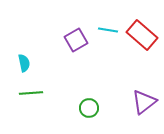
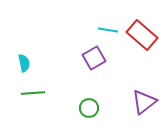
purple square: moved 18 px right, 18 px down
green line: moved 2 px right
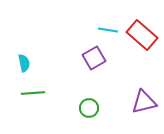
purple triangle: rotated 24 degrees clockwise
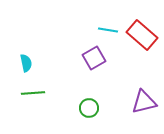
cyan semicircle: moved 2 px right
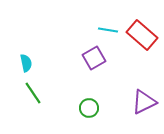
green line: rotated 60 degrees clockwise
purple triangle: rotated 12 degrees counterclockwise
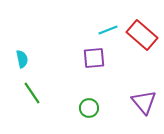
cyan line: rotated 30 degrees counterclockwise
purple square: rotated 25 degrees clockwise
cyan semicircle: moved 4 px left, 4 px up
green line: moved 1 px left
purple triangle: rotated 44 degrees counterclockwise
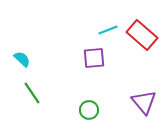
cyan semicircle: rotated 36 degrees counterclockwise
green circle: moved 2 px down
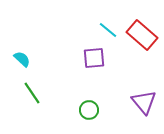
cyan line: rotated 60 degrees clockwise
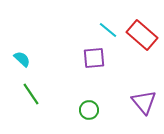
green line: moved 1 px left, 1 px down
